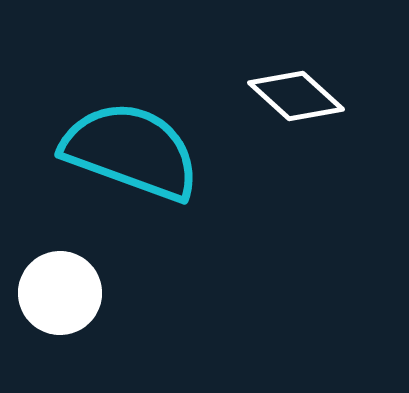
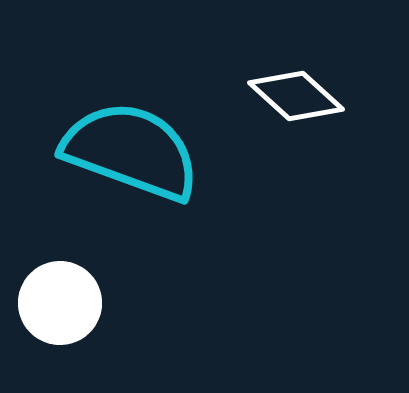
white circle: moved 10 px down
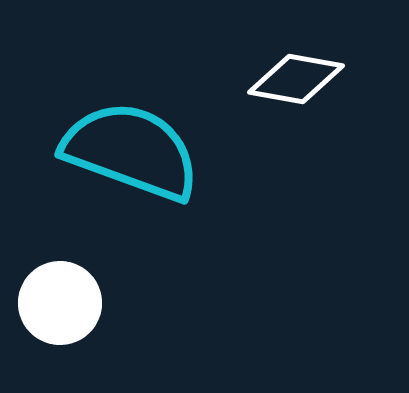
white diamond: moved 17 px up; rotated 32 degrees counterclockwise
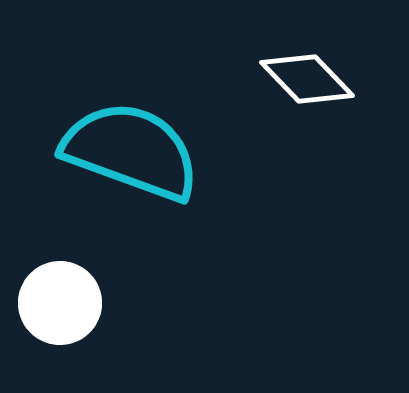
white diamond: moved 11 px right; rotated 36 degrees clockwise
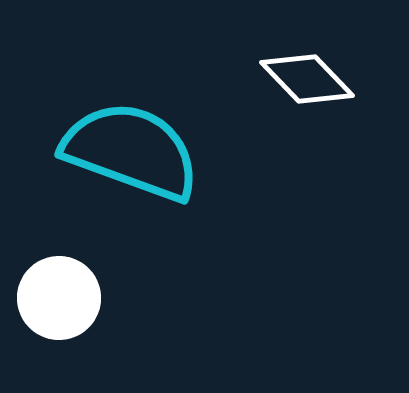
white circle: moved 1 px left, 5 px up
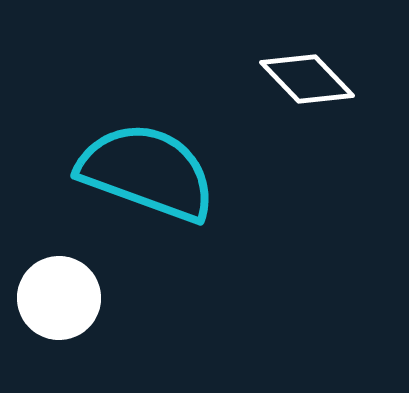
cyan semicircle: moved 16 px right, 21 px down
